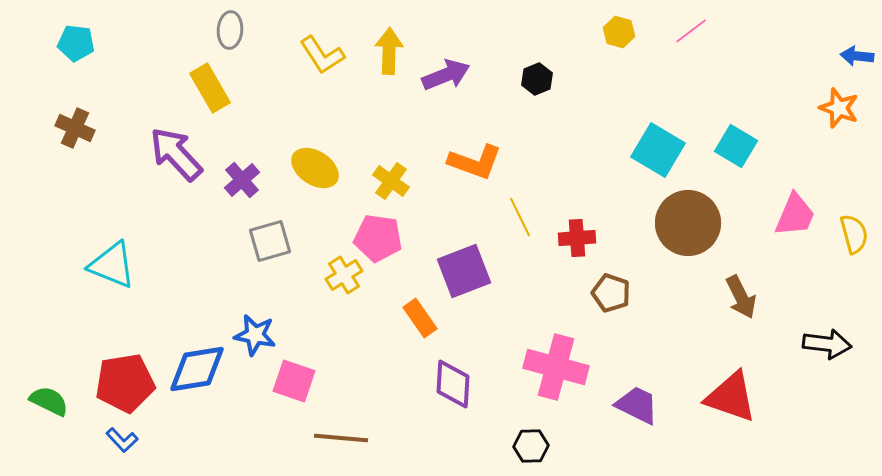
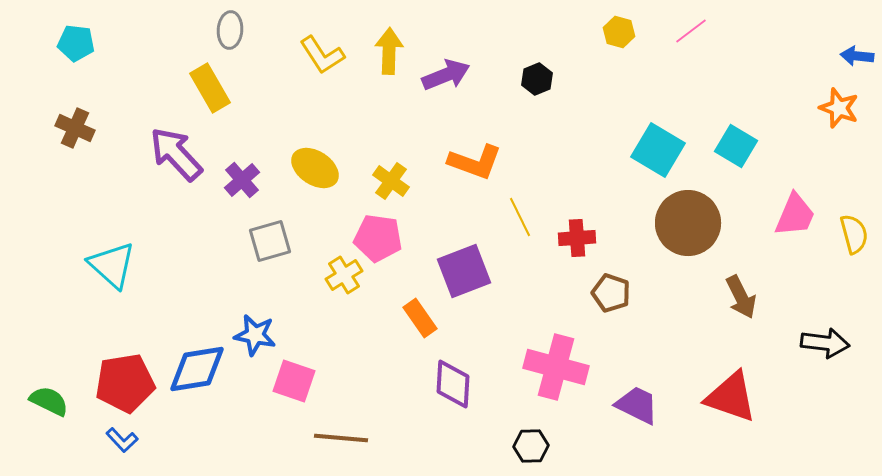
cyan triangle at (112, 265): rotated 20 degrees clockwise
black arrow at (827, 344): moved 2 px left, 1 px up
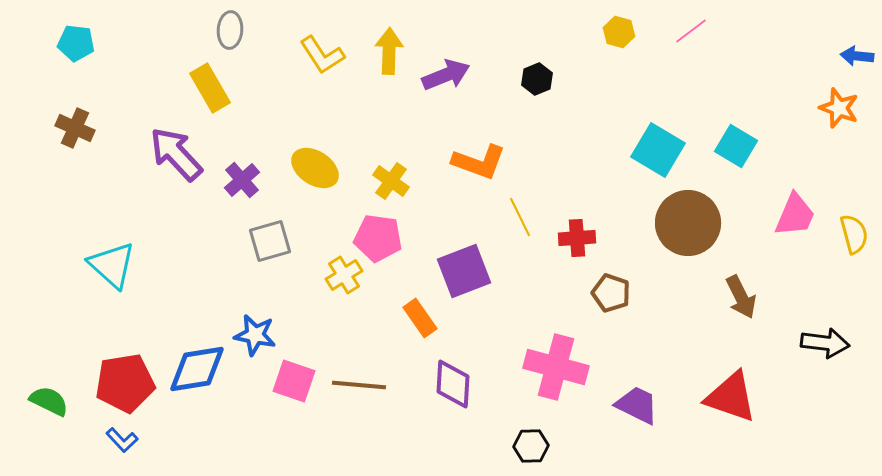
orange L-shape at (475, 162): moved 4 px right
brown line at (341, 438): moved 18 px right, 53 px up
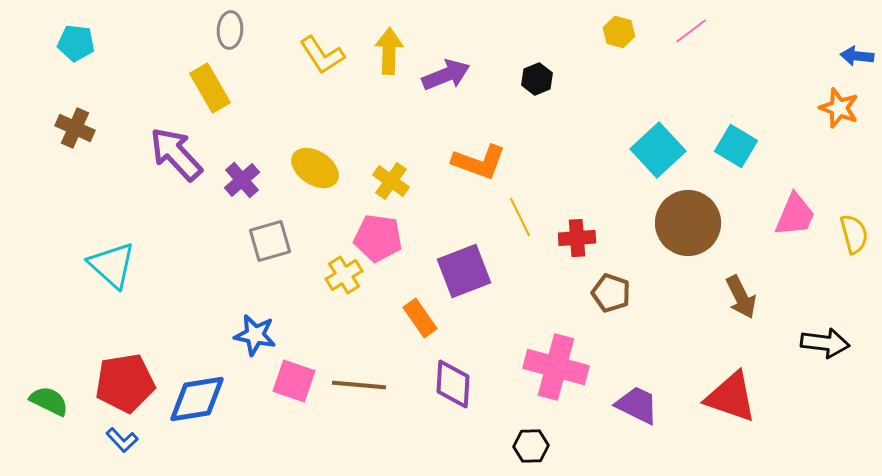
cyan square at (658, 150): rotated 16 degrees clockwise
blue diamond at (197, 369): moved 30 px down
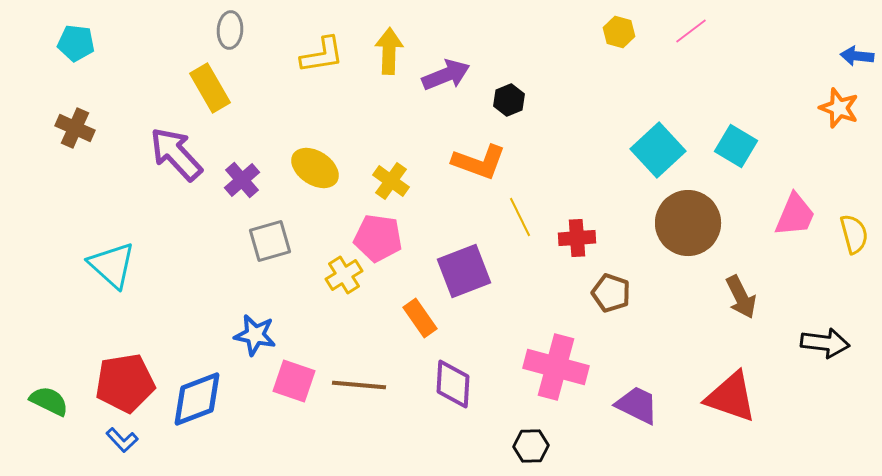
yellow L-shape at (322, 55): rotated 66 degrees counterclockwise
black hexagon at (537, 79): moved 28 px left, 21 px down
blue diamond at (197, 399): rotated 12 degrees counterclockwise
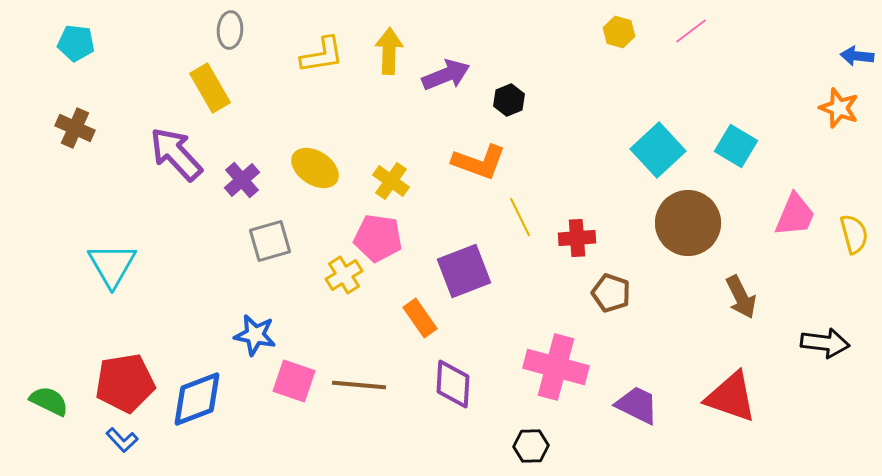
cyan triangle at (112, 265): rotated 18 degrees clockwise
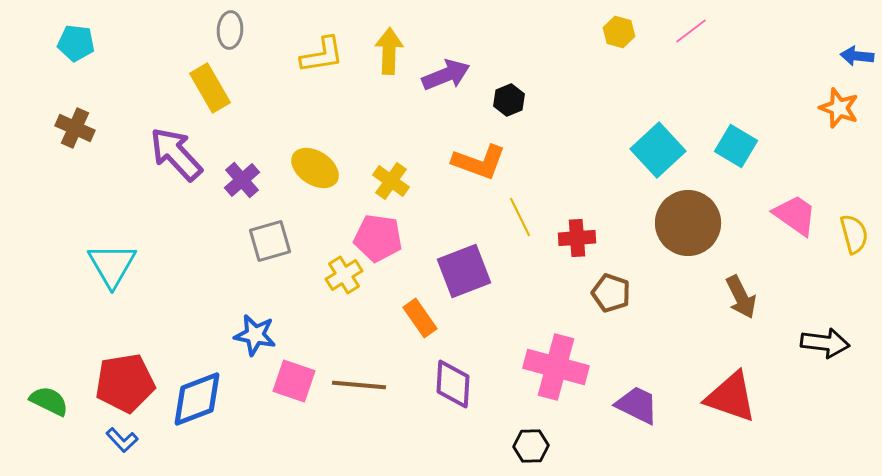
pink trapezoid at (795, 215): rotated 78 degrees counterclockwise
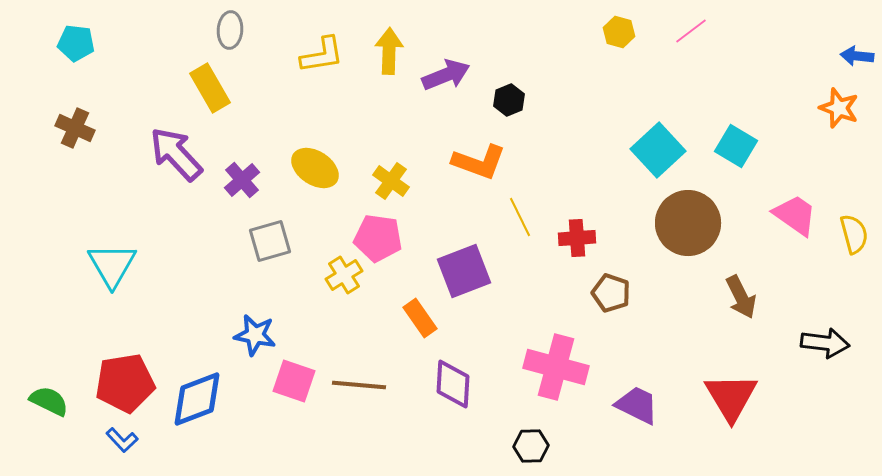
red triangle at (731, 397): rotated 40 degrees clockwise
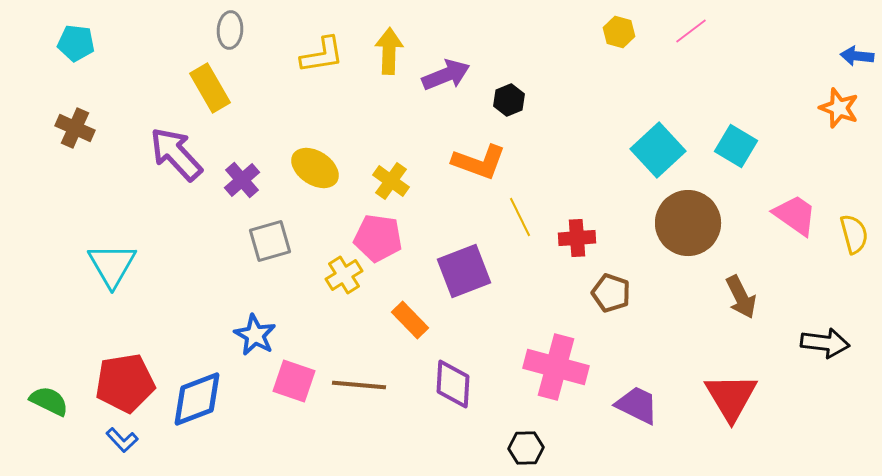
orange rectangle at (420, 318): moved 10 px left, 2 px down; rotated 9 degrees counterclockwise
blue star at (255, 335): rotated 18 degrees clockwise
black hexagon at (531, 446): moved 5 px left, 2 px down
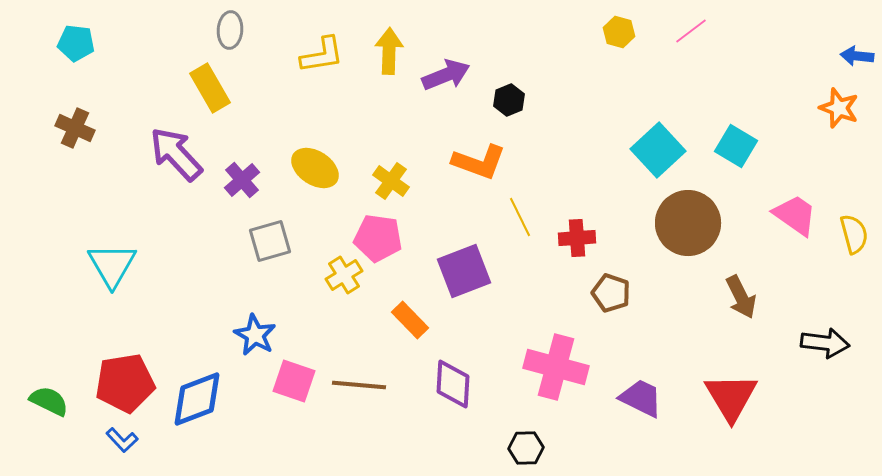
purple trapezoid at (637, 405): moved 4 px right, 7 px up
